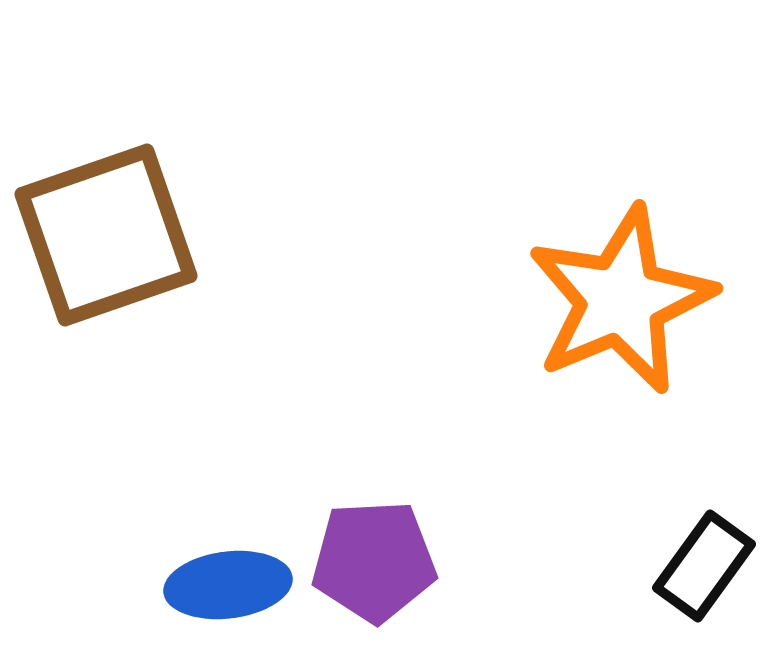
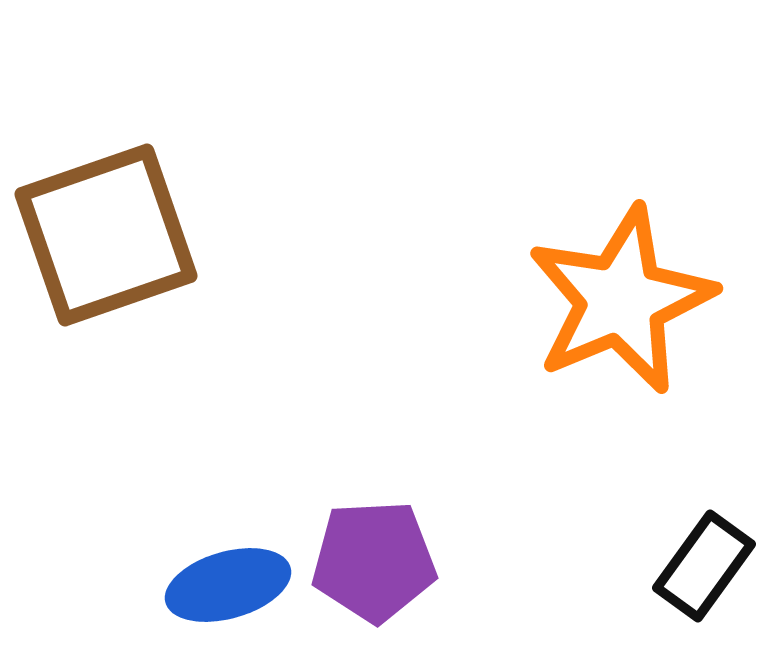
blue ellipse: rotated 9 degrees counterclockwise
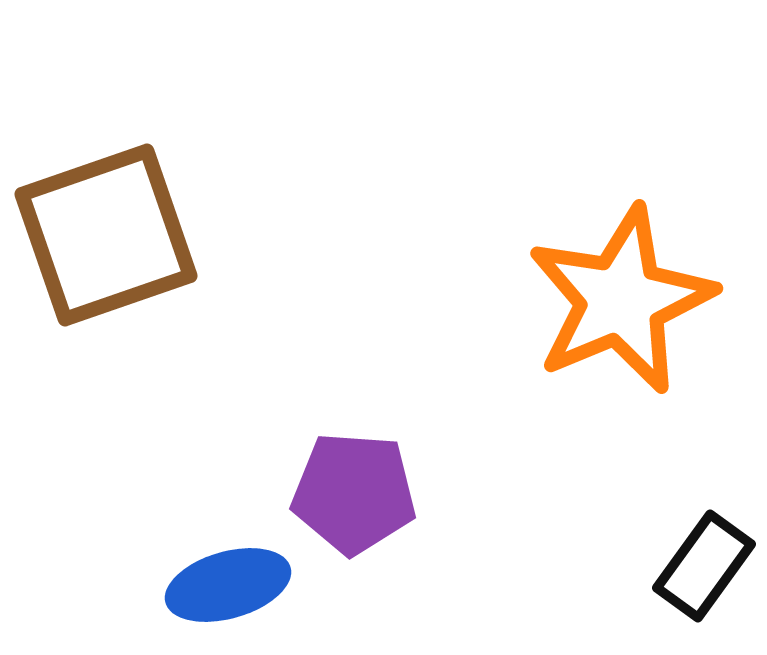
purple pentagon: moved 20 px left, 68 px up; rotated 7 degrees clockwise
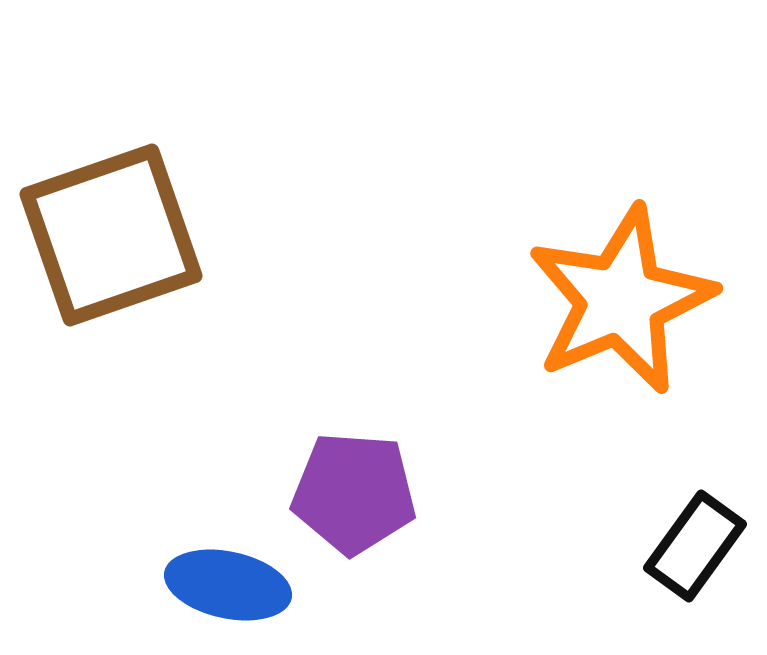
brown square: moved 5 px right
black rectangle: moved 9 px left, 20 px up
blue ellipse: rotated 28 degrees clockwise
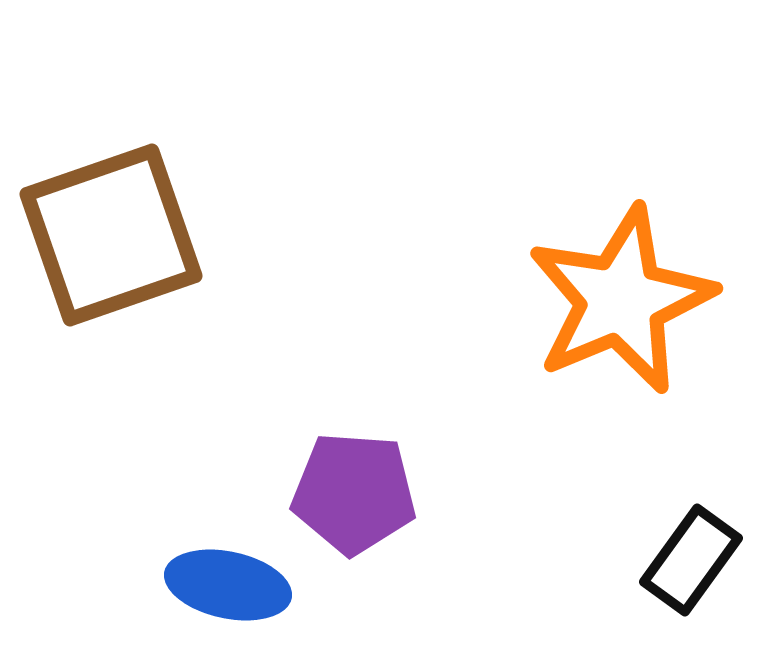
black rectangle: moved 4 px left, 14 px down
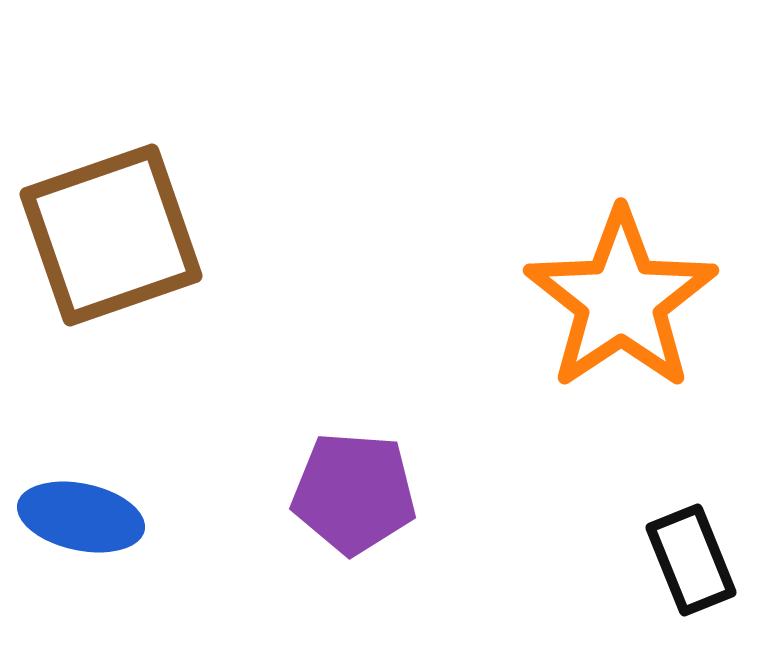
orange star: rotated 11 degrees counterclockwise
black rectangle: rotated 58 degrees counterclockwise
blue ellipse: moved 147 px left, 68 px up
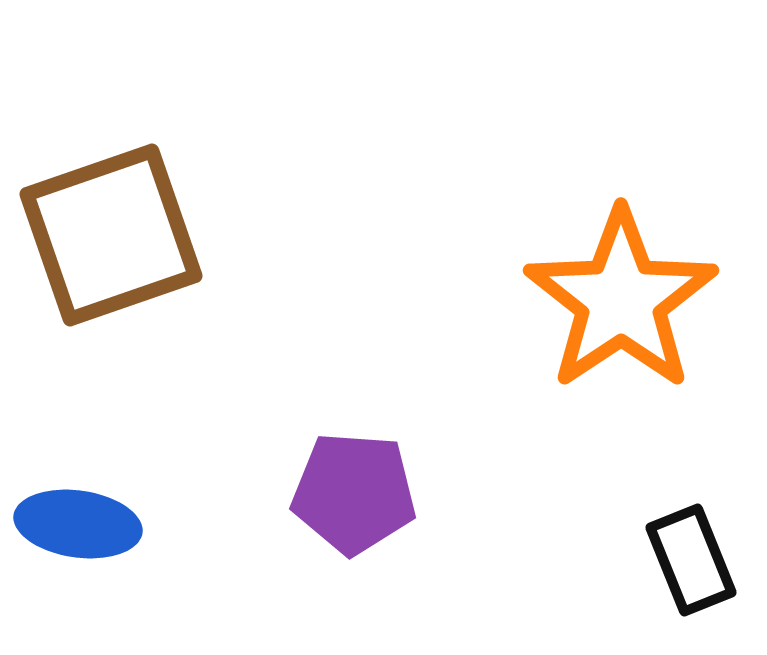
blue ellipse: moved 3 px left, 7 px down; rotated 4 degrees counterclockwise
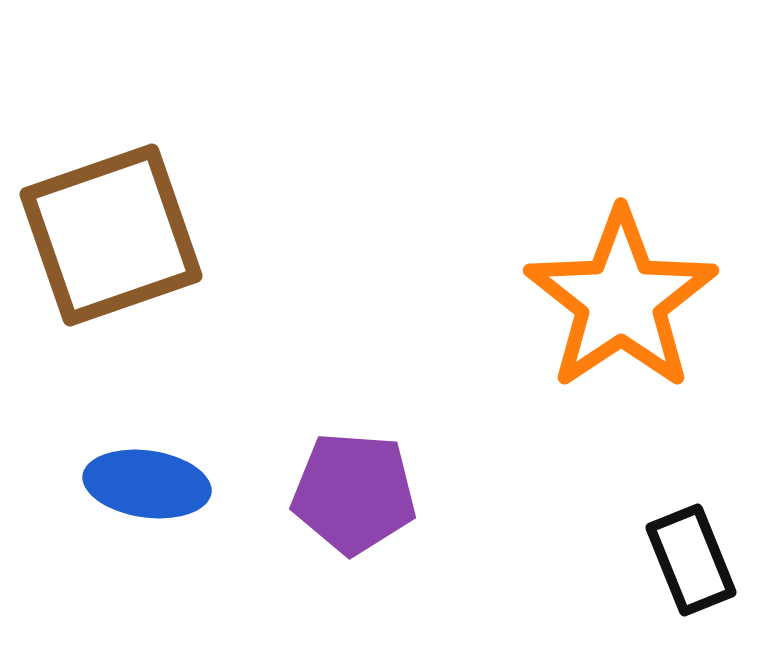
blue ellipse: moved 69 px right, 40 px up
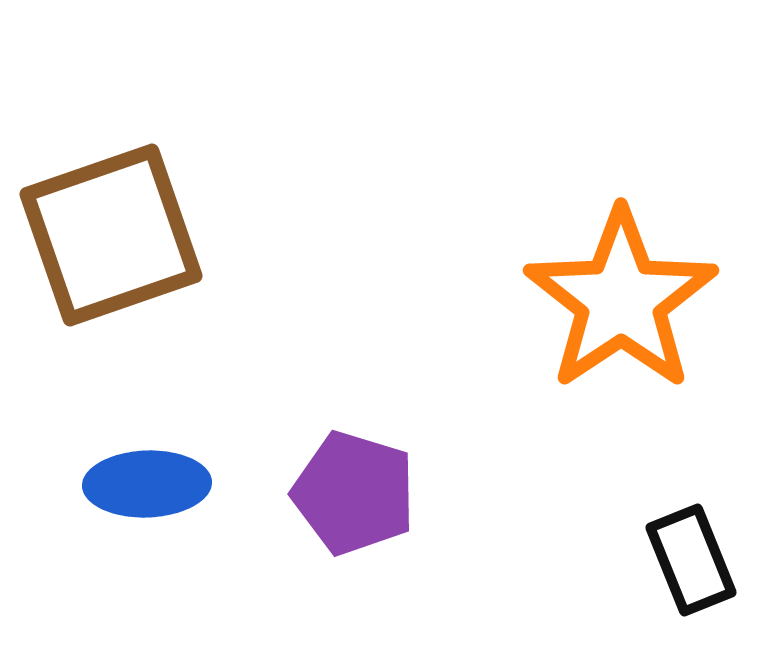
blue ellipse: rotated 10 degrees counterclockwise
purple pentagon: rotated 13 degrees clockwise
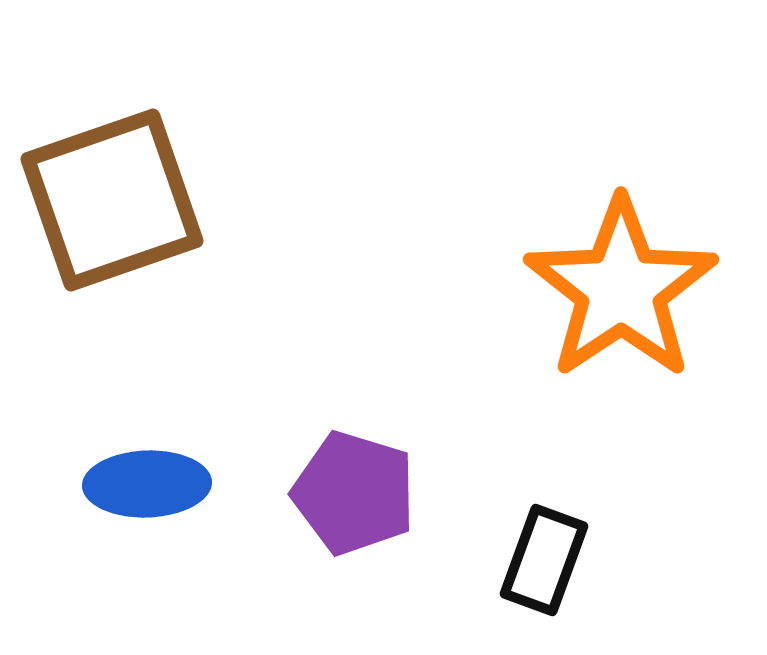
brown square: moved 1 px right, 35 px up
orange star: moved 11 px up
black rectangle: moved 147 px left; rotated 42 degrees clockwise
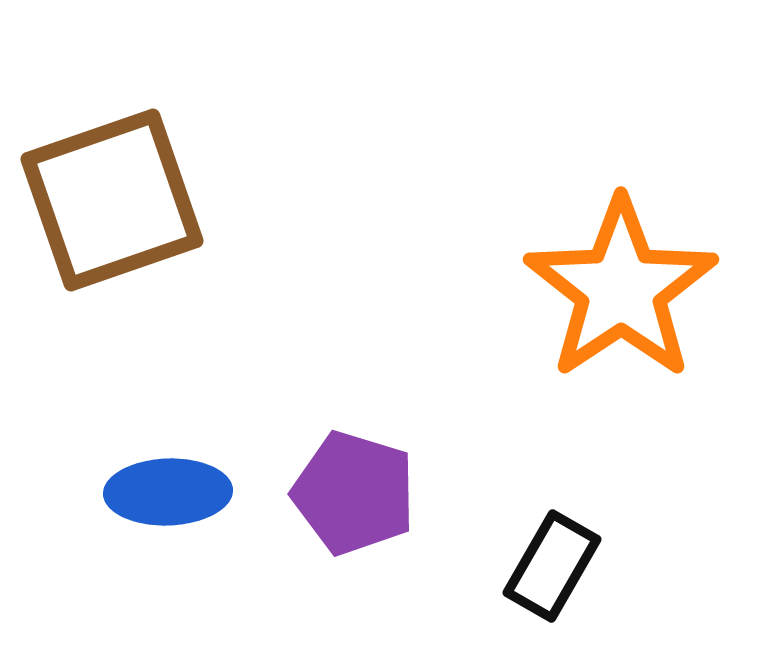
blue ellipse: moved 21 px right, 8 px down
black rectangle: moved 8 px right, 6 px down; rotated 10 degrees clockwise
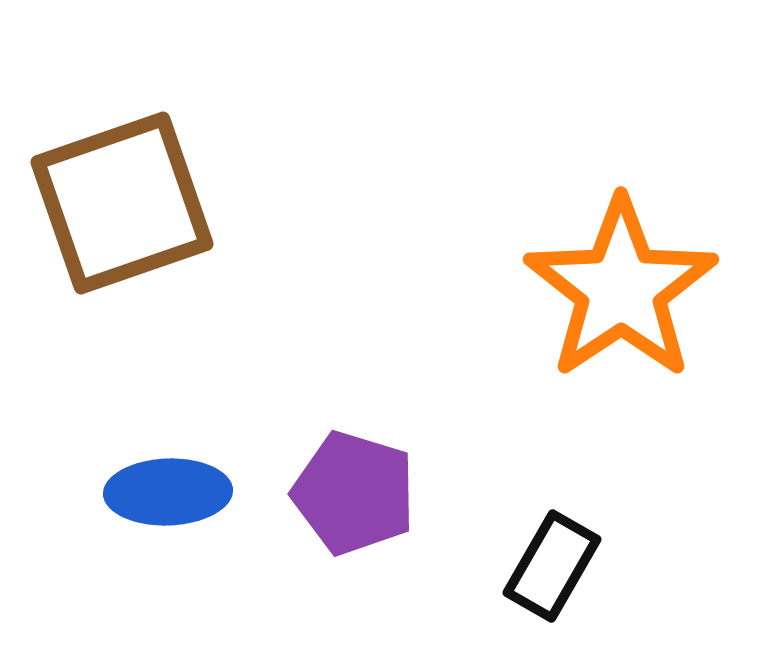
brown square: moved 10 px right, 3 px down
